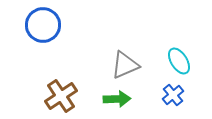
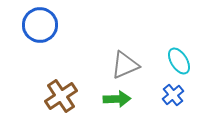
blue circle: moved 3 px left
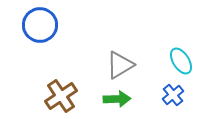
cyan ellipse: moved 2 px right
gray triangle: moved 5 px left; rotated 8 degrees counterclockwise
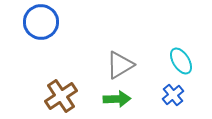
blue circle: moved 1 px right, 3 px up
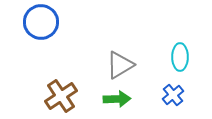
cyan ellipse: moved 1 px left, 4 px up; rotated 32 degrees clockwise
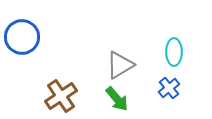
blue circle: moved 19 px left, 15 px down
cyan ellipse: moved 6 px left, 5 px up
blue cross: moved 4 px left, 7 px up
green arrow: rotated 52 degrees clockwise
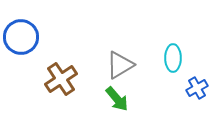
blue circle: moved 1 px left
cyan ellipse: moved 1 px left, 6 px down
blue cross: moved 28 px right; rotated 10 degrees clockwise
brown cross: moved 17 px up
